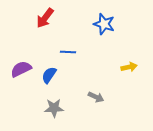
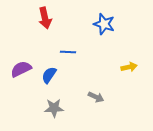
red arrow: rotated 50 degrees counterclockwise
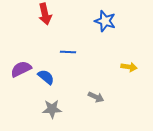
red arrow: moved 4 px up
blue star: moved 1 px right, 3 px up
yellow arrow: rotated 21 degrees clockwise
blue semicircle: moved 3 px left, 2 px down; rotated 96 degrees clockwise
gray star: moved 2 px left, 1 px down
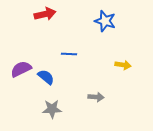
red arrow: rotated 90 degrees counterclockwise
blue line: moved 1 px right, 2 px down
yellow arrow: moved 6 px left, 2 px up
gray arrow: rotated 21 degrees counterclockwise
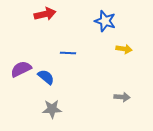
blue line: moved 1 px left, 1 px up
yellow arrow: moved 1 px right, 16 px up
gray arrow: moved 26 px right
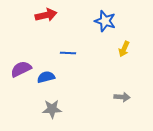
red arrow: moved 1 px right, 1 px down
yellow arrow: rotated 105 degrees clockwise
blue semicircle: rotated 54 degrees counterclockwise
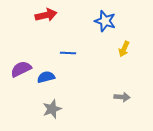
gray star: rotated 18 degrees counterclockwise
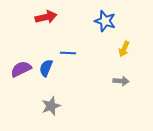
red arrow: moved 2 px down
blue semicircle: moved 9 px up; rotated 54 degrees counterclockwise
gray arrow: moved 1 px left, 16 px up
gray star: moved 1 px left, 3 px up
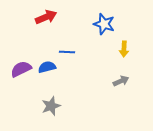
red arrow: rotated 10 degrees counterclockwise
blue star: moved 1 px left, 3 px down
yellow arrow: rotated 21 degrees counterclockwise
blue line: moved 1 px left, 1 px up
blue semicircle: moved 1 px right, 1 px up; rotated 54 degrees clockwise
gray arrow: rotated 28 degrees counterclockwise
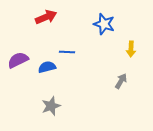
yellow arrow: moved 7 px right
purple semicircle: moved 3 px left, 9 px up
gray arrow: rotated 35 degrees counterclockwise
